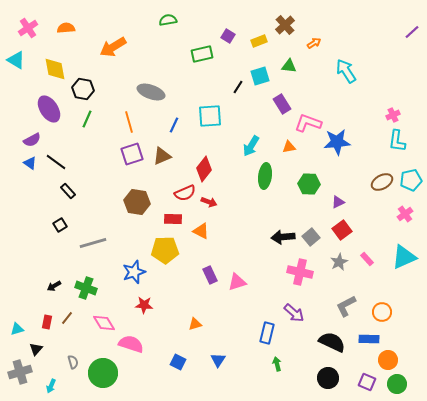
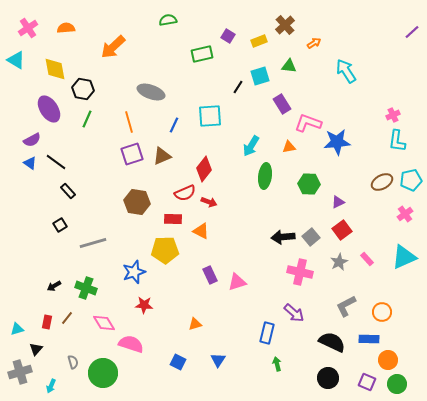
orange arrow at (113, 47): rotated 12 degrees counterclockwise
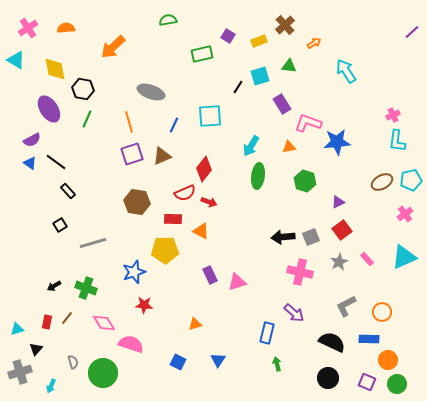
green ellipse at (265, 176): moved 7 px left
green hexagon at (309, 184): moved 4 px left, 3 px up; rotated 15 degrees clockwise
gray square at (311, 237): rotated 18 degrees clockwise
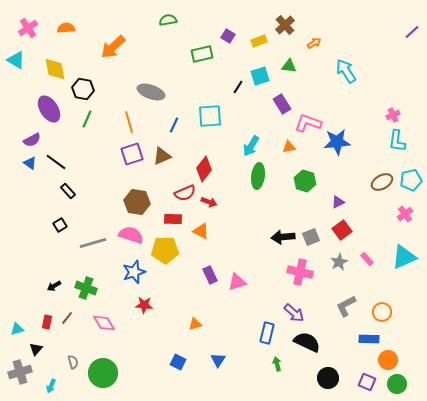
black semicircle at (332, 342): moved 25 px left
pink semicircle at (131, 344): moved 109 px up
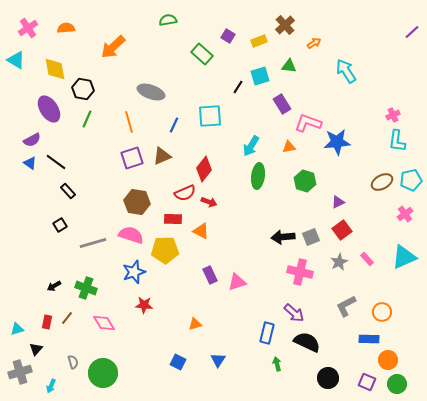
green rectangle at (202, 54): rotated 55 degrees clockwise
purple square at (132, 154): moved 4 px down
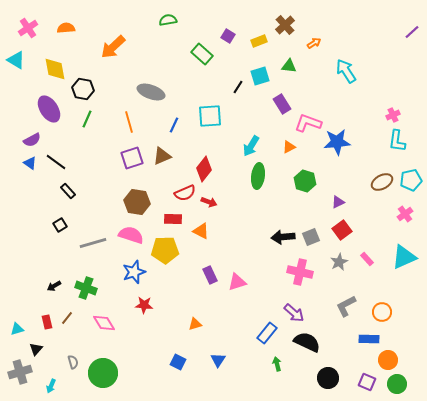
orange triangle at (289, 147): rotated 16 degrees counterclockwise
red rectangle at (47, 322): rotated 24 degrees counterclockwise
blue rectangle at (267, 333): rotated 25 degrees clockwise
